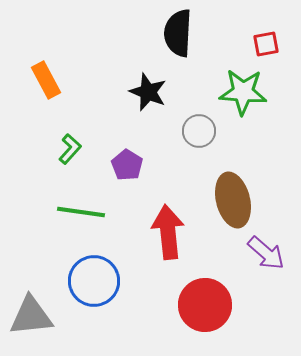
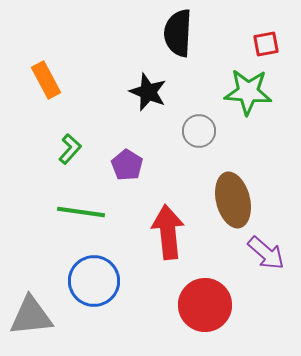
green star: moved 5 px right
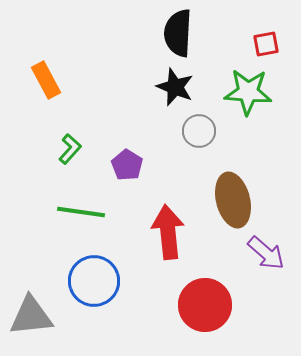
black star: moved 27 px right, 5 px up
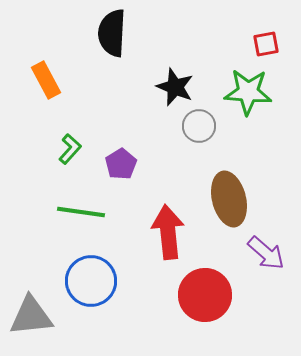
black semicircle: moved 66 px left
gray circle: moved 5 px up
purple pentagon: moved 6 px left, 1 px up; rotated 8 degrees clockwise
brown ellipse: moved 4 px left, 1 px up
blue circle: moved 3 px left
red circle: moved 10 px up
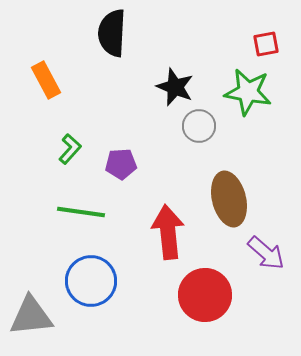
green star: rotated 6 degrees clockwise
purple pentagon: rotated 28 degrees clockwise
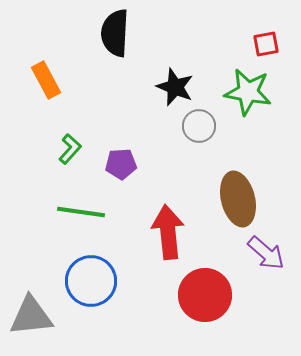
black semicircle: moved 3 px right
brown ellipse: moved 9 px right
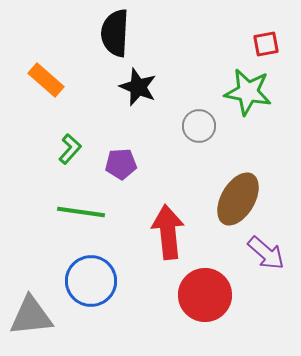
orange rectangle: rotated 21 degrees counterclockwise
black star: moved 37 px left
brown ellipse: rotated 44 degrees clockwise
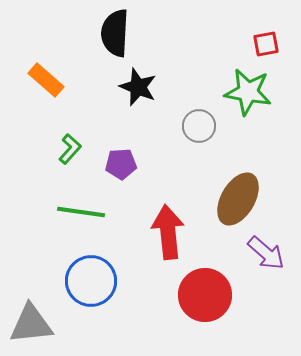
gray triangle: moved 8 px down
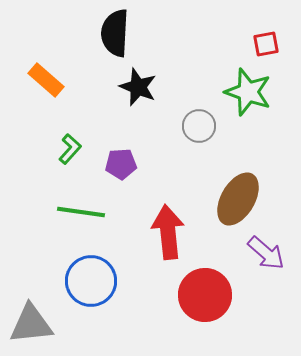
green star: rotated 9 degrees clockwise
